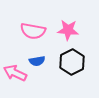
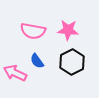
blue semicircle: rotated 63 degrees clockwise
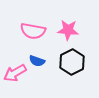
blue semicircle: rotated 35 degrees counterclockwise
pink arrow: rotated 55 degrees counterclockwise
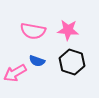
black hexagon: rotated 15 degrees counterclockwise
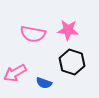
pink semicircle: moved 3 px down
blue semicircle: moved 7 px right, 22 px down
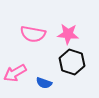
pink star: moved 4 px down
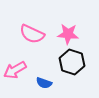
pink semicircle: moved 1 px left; rotated 15 degrees clockwise
pink arrow: moved 3 px up
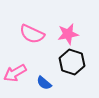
pink star: rotated 15 degrees counterclockwise
pink arrow: moved 3 px down
blue semicircle: rotated 21 degrees clockwise
